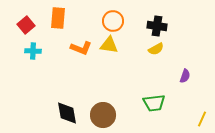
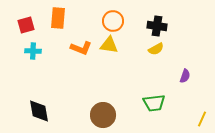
red square: rotated 24 degrees clockwise
black diamond: moved 28 px left, 2 px up
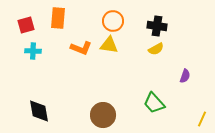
green trapezoid: rotated 55 degrees clockwise
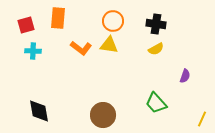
black cross: moved 1 px left, 2 px up
orange L-shape: rotated 15 degrees clockwise
green trapezoid: moved 2 px right
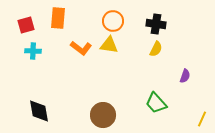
yellow semicircle: rotated 35 degrees counterclockwise
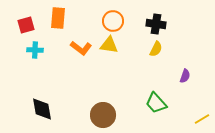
cyan cross: moved 2 px right, 1 px up
black diamond: moved 3 px right, 2 px up
yellow line: rotated 35 degrees clockwise
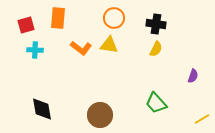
orange circle: moved 1 px right, 3 px up
purple semicircle: moved 8 px right
brown circle: moved 3 px left
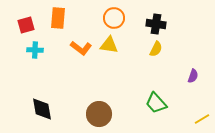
brown circle: moved 1 px left, 1 px up
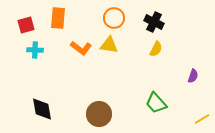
black cross: moved 2 px left, 2 px up; rotated 18 degrees clockwise
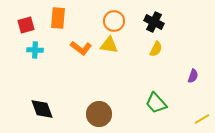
orange circle: moved 3 px down
black diamond: rotated 10 degrees counterclockwise
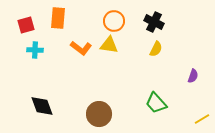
black diamond: moved 3 px up
